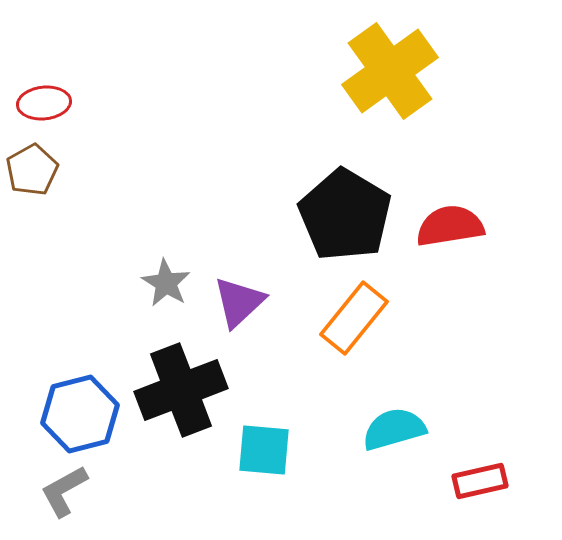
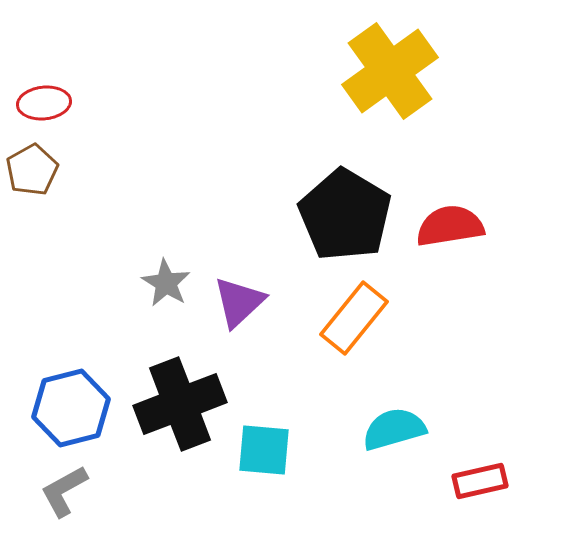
black cross: moved 1 px left, 14 px down
blue hexagon: moved 9 px left, 6 px up
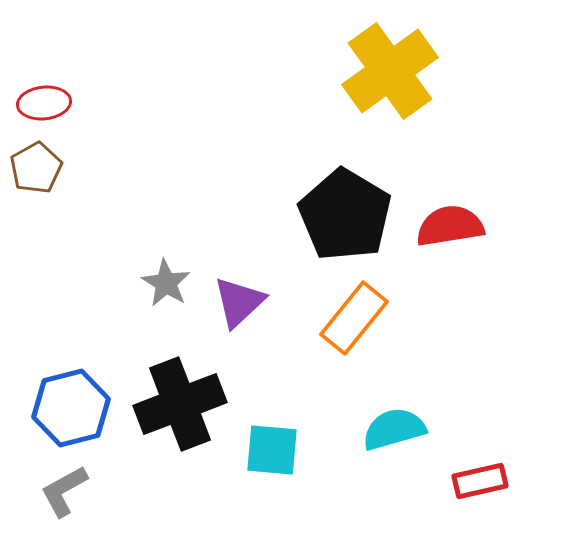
brown pentagon: moved 4 px right, 2 px up
cyan square: moved 8 px right
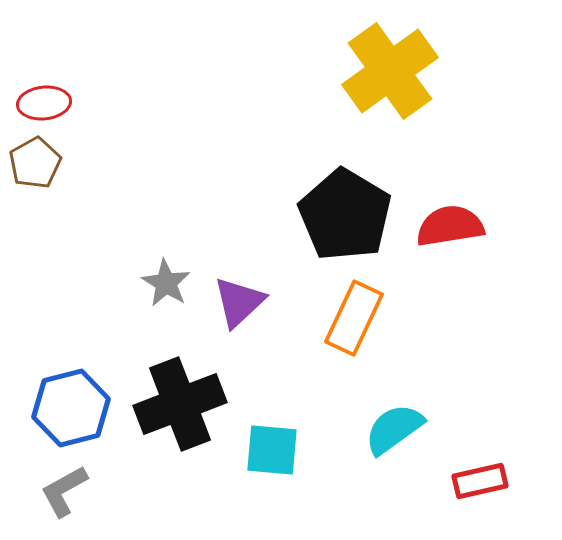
brown pentagon: moved 1 px left, 5 px up
orange rectangle: rotated 14 degrees counterclockwise
cyan semicircle: rotated 20 degrees counterclockwise
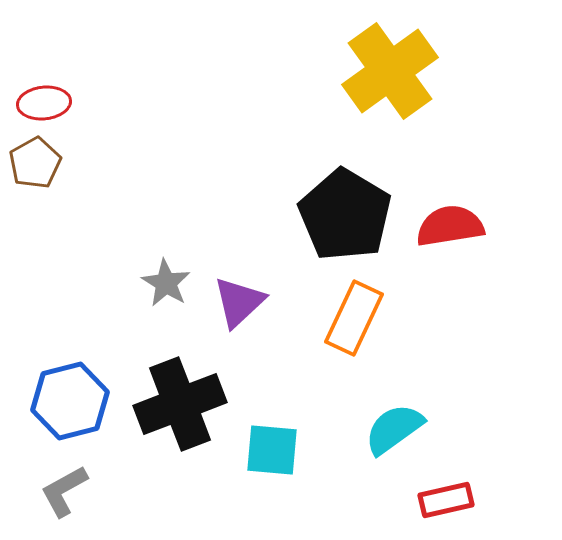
blue hexagon: moved 1 px left, 7 px up
red rectangle: moved 34 px left, 19 px down
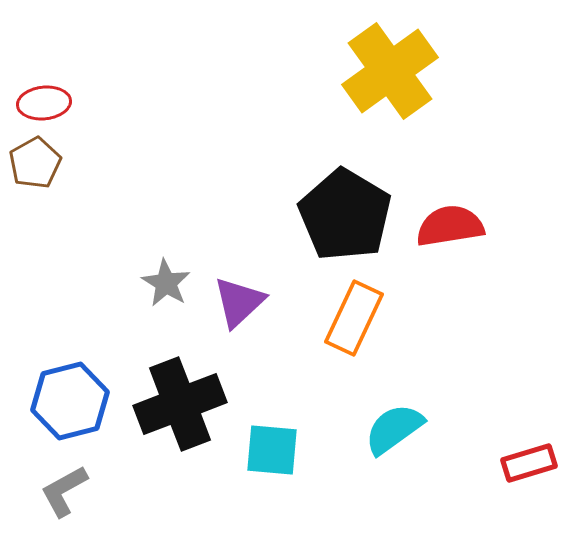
red rectangle: moved 83 px right, 37 px up; rotated 4 degrees counterclockwise
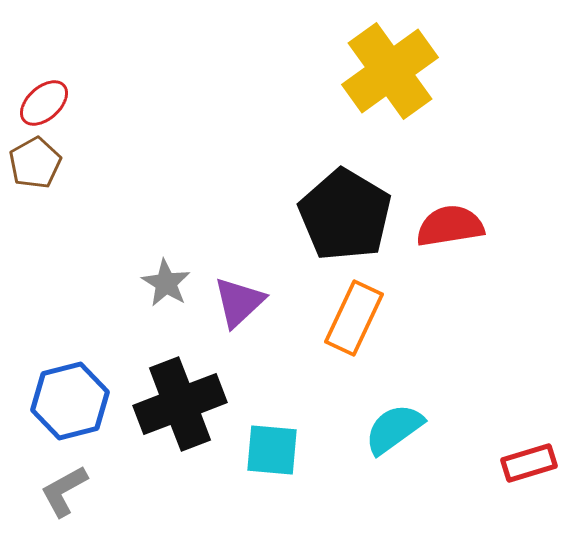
red ellipse: rotated 36 degrees counterclockwise
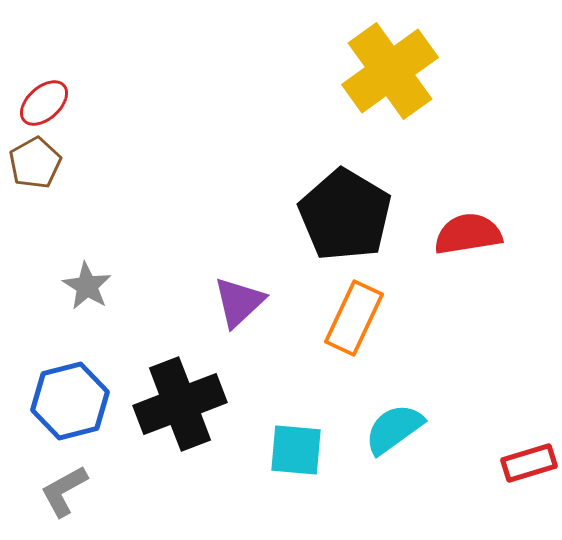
red semicircle: moved 18 px right, 8 px down
gray star: moved 79 px left, 3 px down
cyan square: moved 24 px right
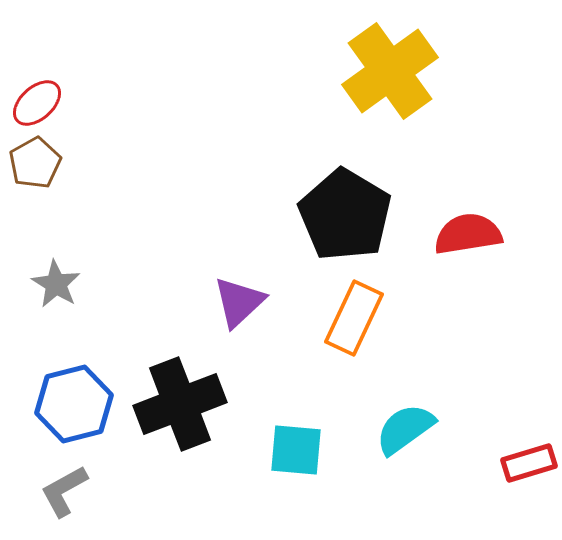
red ellipse: moved 7 px left
gray star: moved 31 px left, 2 px up
blue hexagon: moved 4 px right, 3 px down
cyan semicircle: moved 11 px right
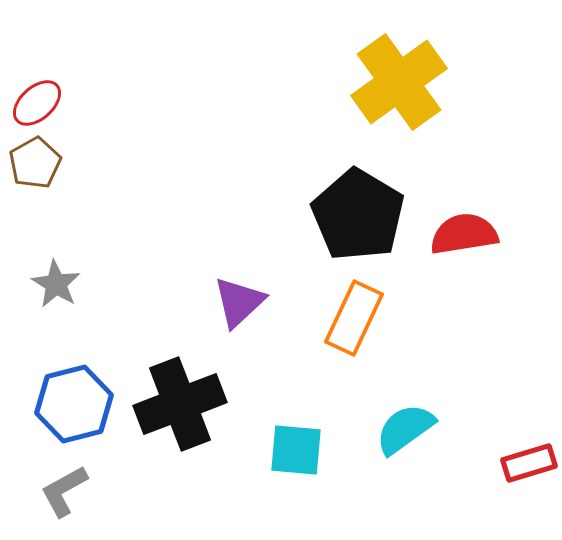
yellow cross: moved 9 px right, 11 px down
black pentagon: moved 13 px right
red semicircle: moved 4 px left
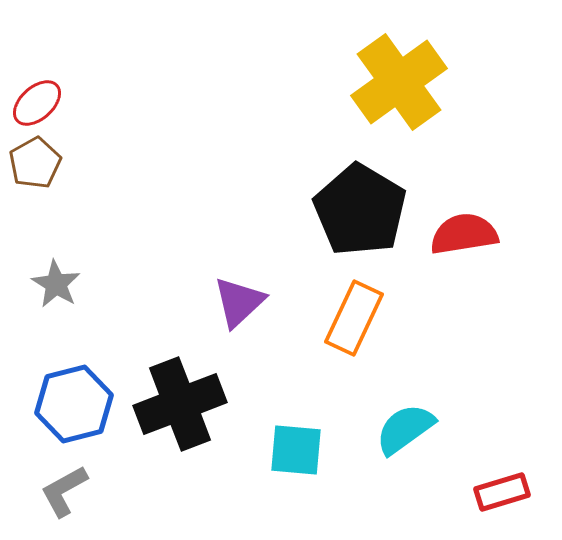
black pentagon: moved 2 px right, 5 px up
red rectangle: moved 27 px left, 29 px down
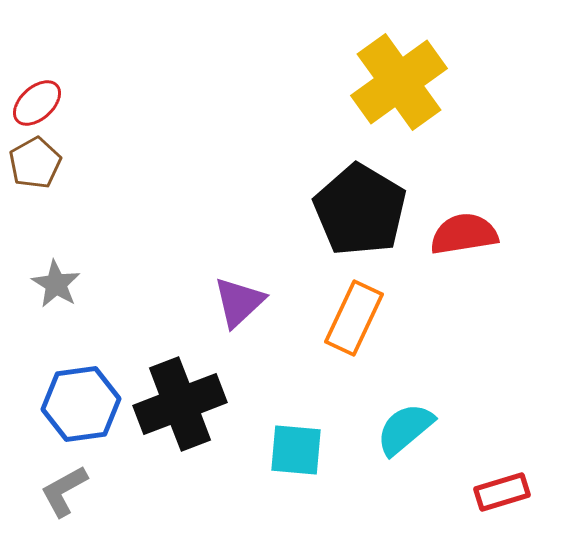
blue hexagon: moved 7 px right; rotated 6 degrees clockwise
cyan semicircle: rotated 4 degrees counterclockwise
